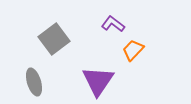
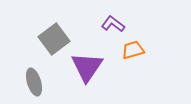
orange trapezoid: rotated 30 degrees clockwise
purple triangle: moved 11 px left, 14 px up
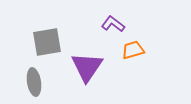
gray square: moved 7 px left, 3 px down; rotated 28 degrees clockwise
gray ellipse: rotated 8 degrees clockwise
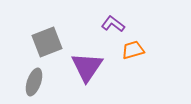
gray square: rotated 12 degrees counterclockwise
gray ellipse: rotated 28 degrees clockwise
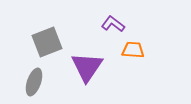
orange trapezoid: rotated 20 degrees clockwise
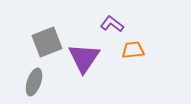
purple L-shape: moved 1 px left
orange trapezoid: rotated 10 degrees counterclockwise
purple triangle: moved 3 px left, 9 px up
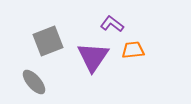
gray square: moved 1 px right, 1 px up
purple triangle: moved 9 px right, 1 px up
gray ellipse: rotated 60 degrees counterclockwise
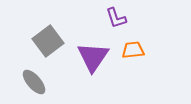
purple L-shape: moved 4 px right, 6 px up; rotated 145 degrees counterclockwise
gray square: rotated 16 degrees counterclockwise
